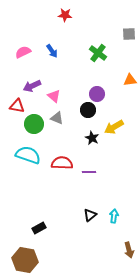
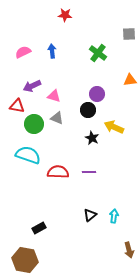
blue arrow: rotated 152 degrees counterclockwise
pink triangle: rotated 24 degrees counterclockwise
yellow arrow: rotated 54 degrees clockwise
red semicircle: moved 4 px left, 9 px down
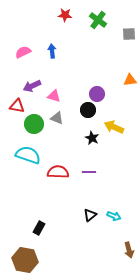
green cross: moved 33 px up
cyan arrow: rotated 104 degrees clockwise
black rectangle: rotated 32 degrees counterclockwise
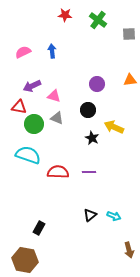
purple circle: moved 10 px up
red triangle: moved 2 px right, 1 px down
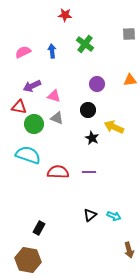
green cross: moved 13 px left, 24 px down
brown hexagon: moved 3 px right
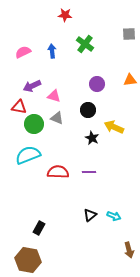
cyan semicircle: rotated 40 degrees counterclockwise
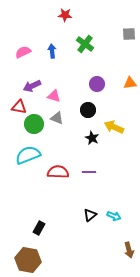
orange triangle: moved 3 px down
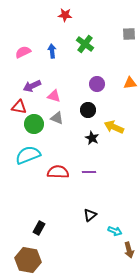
cyan arrow: moved 1 px right, 15 px down
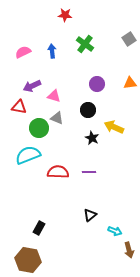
gray square: moved 5 px down; rotated 32 degrees counterclockwise
green circle: moved 5 px right, 4 px down
